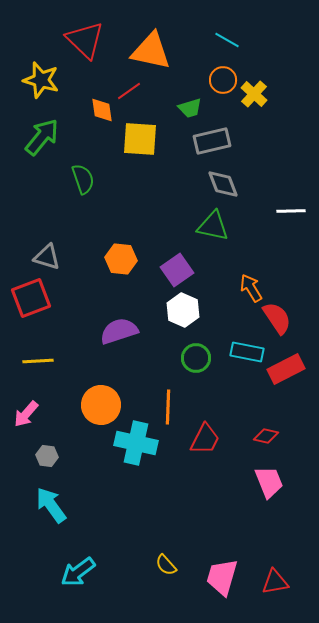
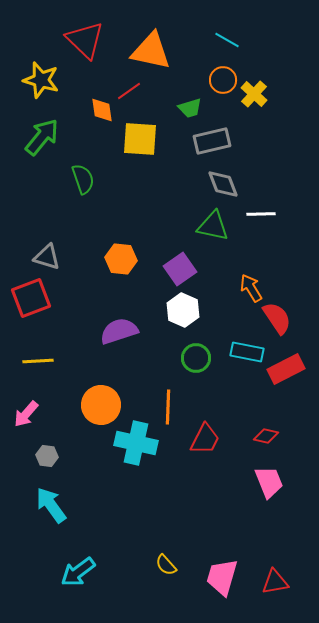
white line at (291, 211): moved 30 px left, 3 px down
purple square at (177, 270): moved 3 px right, 1 px up
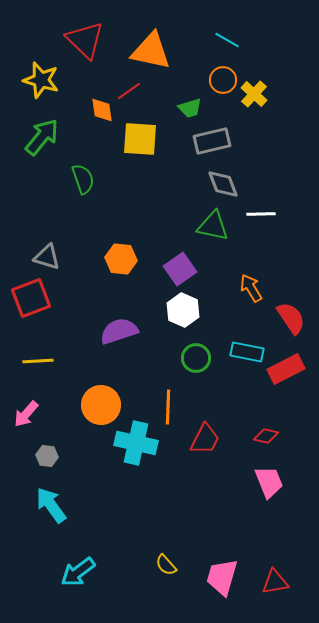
red semicircle at (277, 318): moved 14 px right
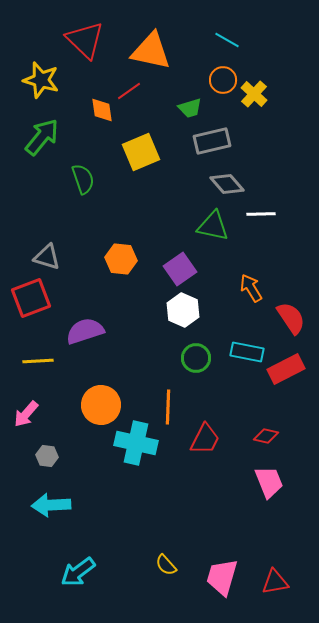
yellow square at (140, 139): moved 1 px right, 13 px down; rotated 27 degrees counterclockwise
gray diamond at (223, 184): moved 4 px right; rotated 20 degrees counterclockwise
purple semicircle at (119, 331): moved 34 px left
cyan arrow at (51, 505): rotated 57 degrees counterclockwise
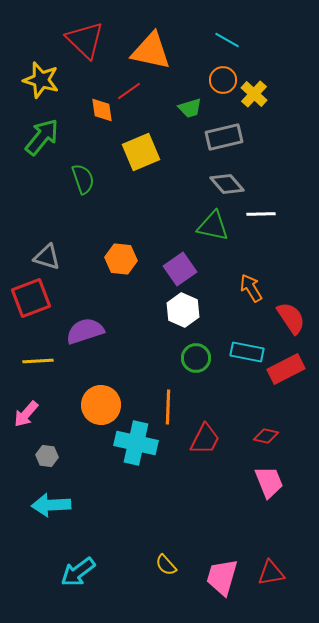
gray rectangle at (212, 141): moved 12 px right, 4 px up
red triangle at (275, 582): moved 4 px left, 9 px up
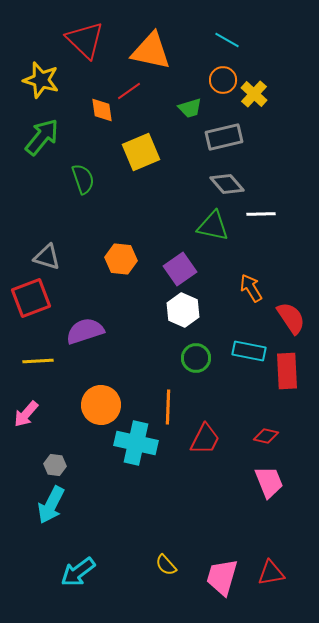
cyan rectangle at (247, 352): moved 2 px right, 1 px up
red rectangle at (286, 369): moved 1 px right, 2 px down; rotated 66 degrees counterclockwise
gray hexagon at (47, 456): moved 8 px right, 9 px down
cyan arrow at (51, 505): rotated 60 degrees counterclockwise
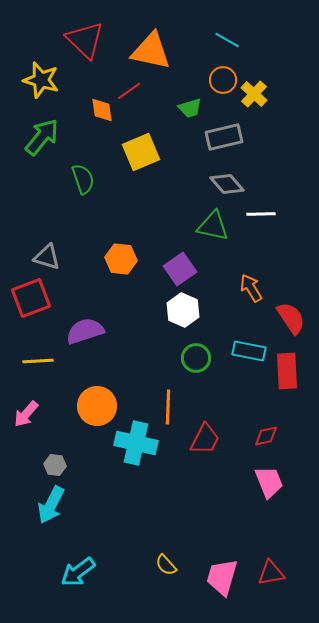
orange circle at (101, 405): moved 4 px left, 1 px down
red diamond at (266, 436): rotated 25 degrees counterclockwise
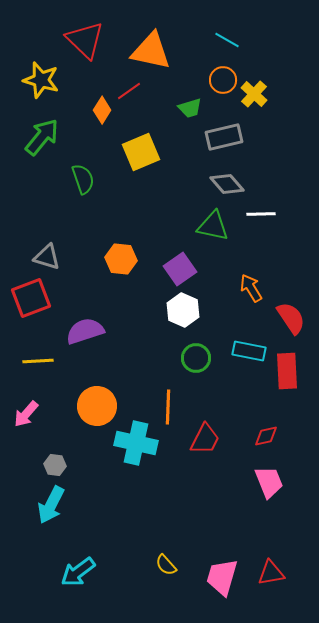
orange diamond at (102, 110): rotated 40 degrees clockwise
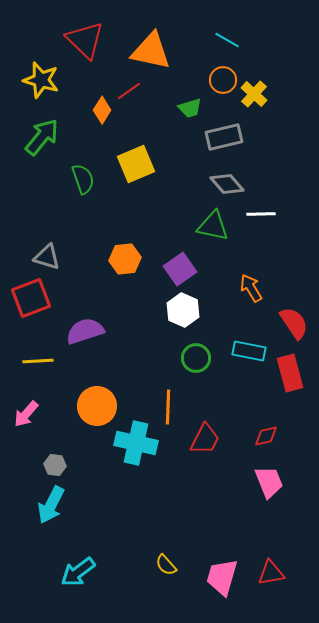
yellow square at (141, 152): moved 5 px left, 12 px down
orange hexagon at (121, 259): moved 4 px right; rotated 12 degrees counterclockwise
red semicircle at (291, 318): moved 3 px right, 5 px down
red rectangle at (287, 371): moved 3 px right, 2 px down; rotated 12 degrees counterclockwise
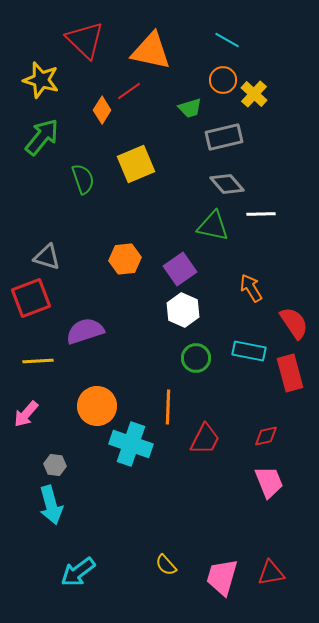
cyan cross at (136, 443): moved 5 px left, 1 px down; rotated 6 degrees clockwise
cyan arrow at (51, 505): rotated 42 degrees counterclockwise
